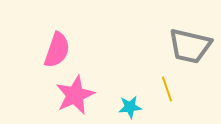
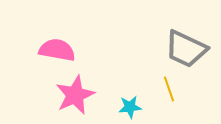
gray trapezoid: moved 4 px left, 3 px down; rotated 12 degrees clockwise
pink semicircle: rotated 99 degrees counterclockwise
yellow line: moved 2 px right
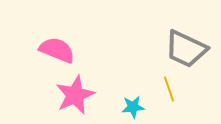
pink semicircle: rotated 12 degrees clockwise
cyan star: moved 3 px right
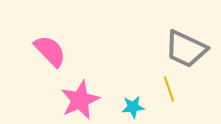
pink semicircle: moved 7 px left, 1 px down; rotated 24 degrees clockwise
pink star: moved 5 px right, 5 px down
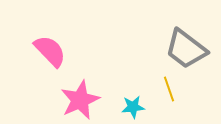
gray trapezoid: rotated 12 degrees clockwise
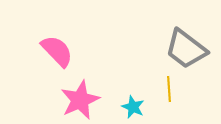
pink semicircle: moved 7 px right
yellow line: rotated 15 degrees clockwise
cyan star: rotated 30 degrees clockwise
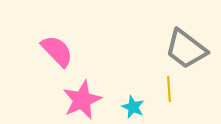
pink star: moved 2 px right
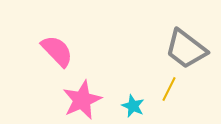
yellow line: rotated 30 degrees clockwise
cyan star: moved 1 px up
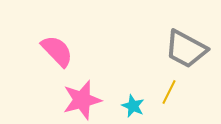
gray trapezoid: rotated 9 degrees counterclockwise
yellow line: moved 3 px down
pink star: rotated 9 degrees clockwise
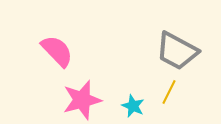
gray trapezoid: moved 9 px left, 2 px down
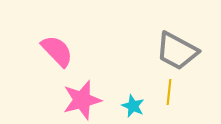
yellow line: rotated 20 degrees counterclockwise
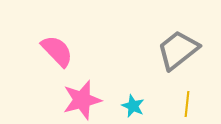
gray trapezoid: moved 1 px right, 1 px up; rotated 114 degrees clockwise
yellow line: moved 18 px right, 12 px down
